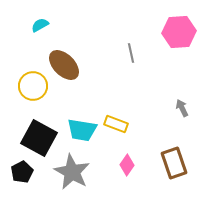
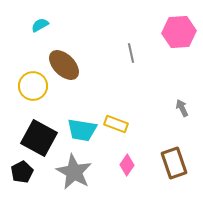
gray star: moved 2 px right
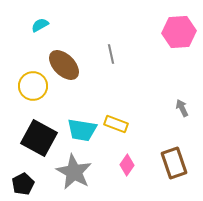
gray line: moved 20 px left, 1 px down
black pentagon: moved 1 px right, 12 px down
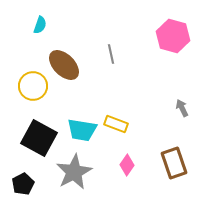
cyan semicircle: rotated 138 degrees clockwise
pink hexagon: moved 6 px left, 4 px down; rotated 20 degrees clockwise
gray star: rotated 15 degrees clockwise
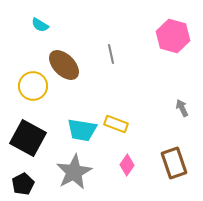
cyan semicircle: rotated 102 degrees clockwise
black square: moved 11 px left
